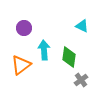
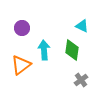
purple circle: moved 2 px left
green diamond: moved 3 px right, 7 px up
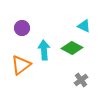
cyan triangle: moved 2 px right
green diamond: moved 2 px up; rotated 70 degrees counterclockwise
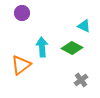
purple circle: moved 15 px up
cyan arrow: moved 2 px left, 3 px up
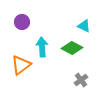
purple circle: moved 9 px down
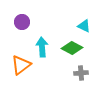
gray cross: moved 7 px up; rotated 32 degrees clockwise
